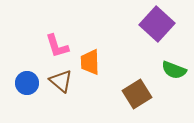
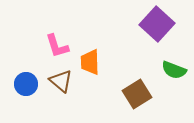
blue circle: moved 1 px left, 1 px down
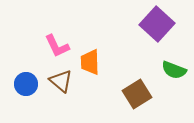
pink L-shape: rotated 8 degrees counterclockwise
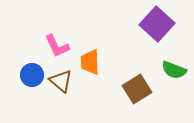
blue circle: moved 6 px right, 9 px up
brown square: moved 5 px up
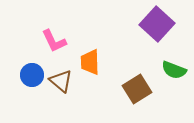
pink L-shape: moved 3 px left, 5 px up
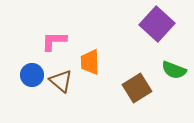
pink L-shape: rotated 116 degrees clockwise
brown square: moved 1 px up
